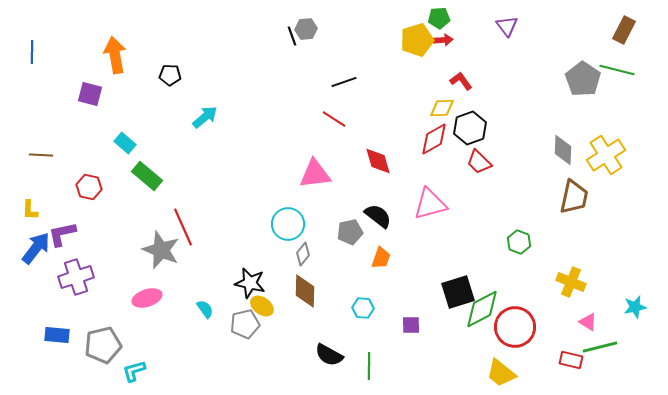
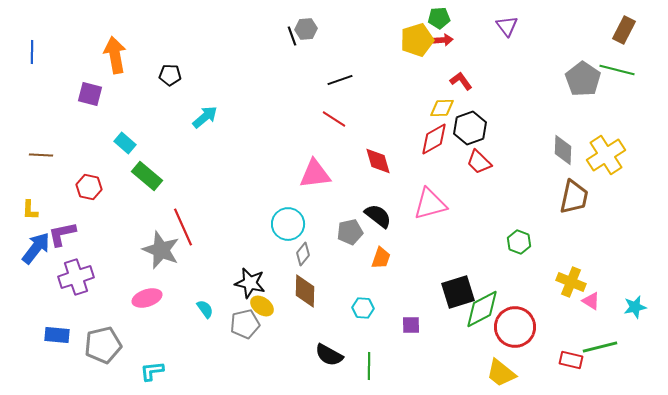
black line at (344, 82): moved 4 px left, 2 px up
pink triangle at (588, 322): moved 3 px right, 21 px up
cyan L-shape at (134, 371): moved 18 px right; rotated 10 degrees clockwise
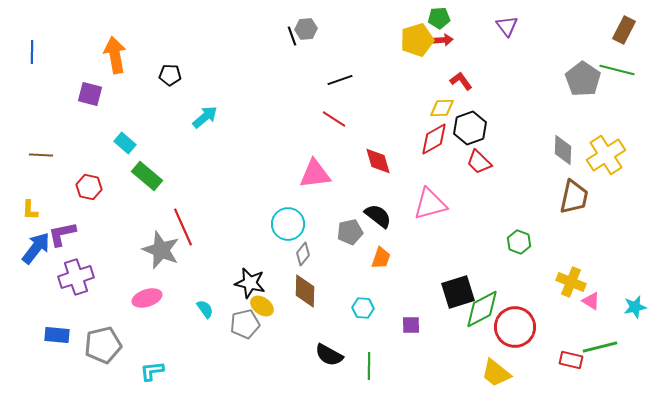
yellow trapezoid at (501, 373): moved 5 px left
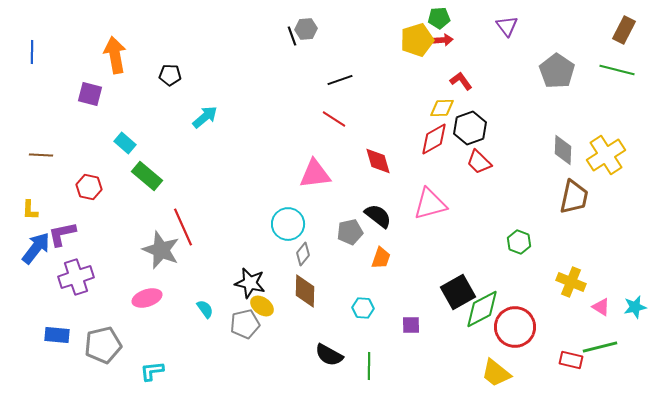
gray pentagon at (583, 79): moved 26 px left, 8 px up
black square at (458, 292): rotated 12 degrees counterclockwise
pink triangle at (591, 301): moved 10 px right, 6 px down
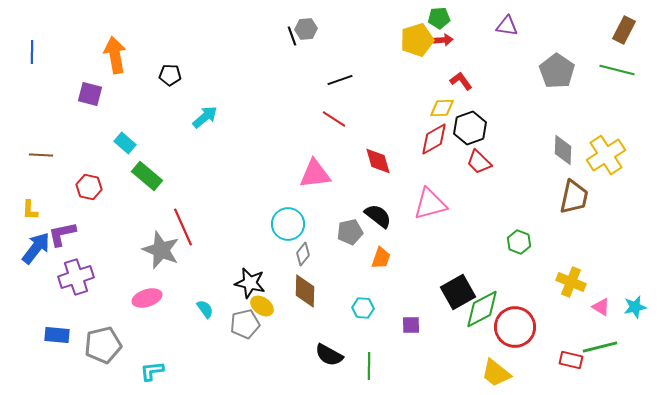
purple triangle at (507, 26): rotated 45 degrees counterclockwise
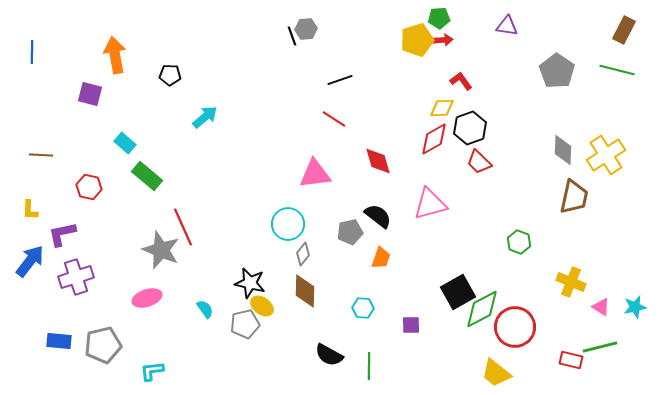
blue arrow at (36, 248): moved 6 px left, 13 px down
blue rectangle at (57, 335): moved 2 px right, 6 px down
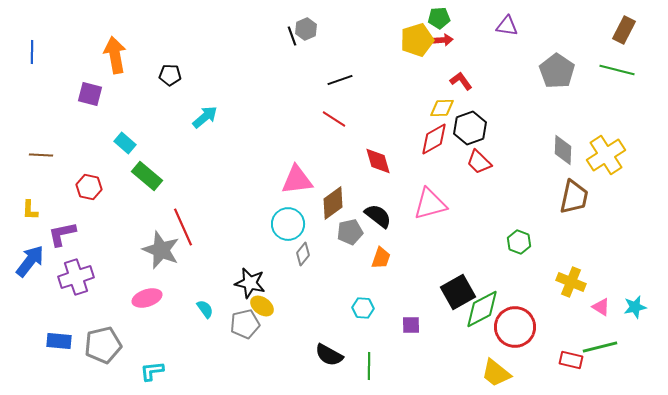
gray hexagon at (306, 29): rotated 20 degrees counterclockwise
pink triangle at (315, 174): moved 18 px left, 6 px down
brown diamond at (305, 291): moved 28 px right, 88 px up; rotated 52 degrees clockwise
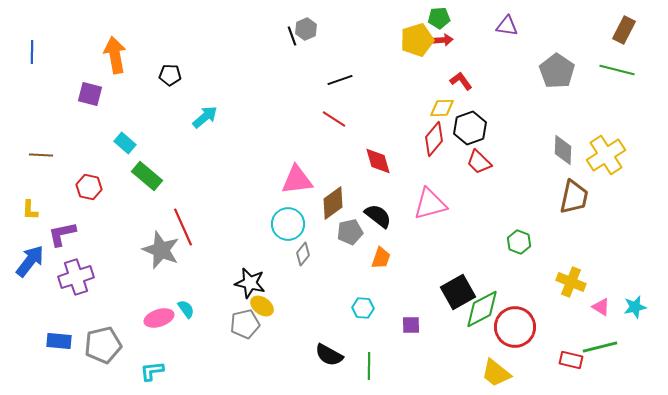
red diamond at (434, 139): rotated 20 degrees counterclockwise
pink ellipse at (147, 298): moved 12 px right, 20 px down
cyan semicircle at (205, 309): moved 19 px left
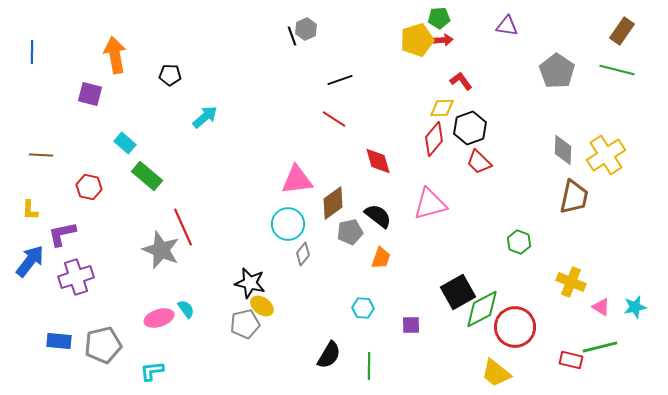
brown rectangle at (624, 30): moved 2 px left, 1 px down; rotated 8 degrees clockwise
black semicircle at (329, 355): rotated 88 degrees counterclockwise
